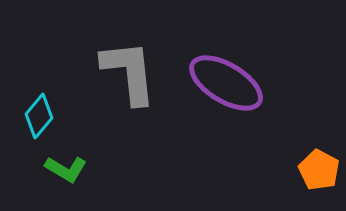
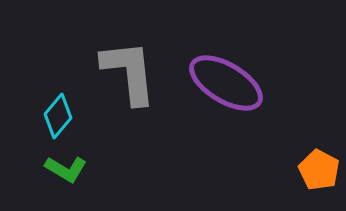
cyan diamond: moved 19 px right
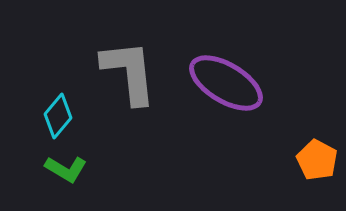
orange pentagon: moved 2 px left, 10 px up
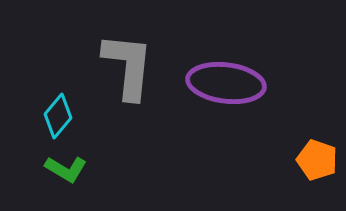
gray L-shape: moved 1 px left, 6 px up; rotated 12 degrees clockwise
purple ellipse: rotated 24 degrees counterclockwise
orange pentagon: rotated 9 degrees counterclockwise
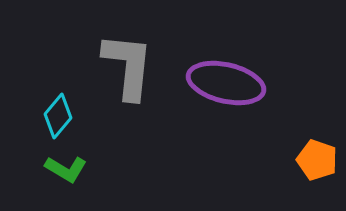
purple ellipse: rotated 6 degrees clockwise
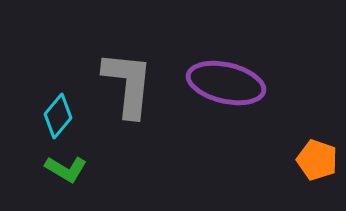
gray L-shape: moved 18 px down
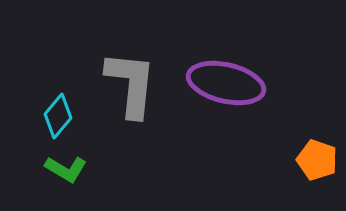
gray L-shape: moved 3 px right
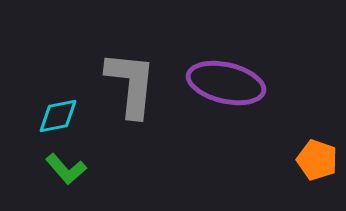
cyan diamond: rotated 39 degrees clockwise
green L-shape: rotated 18 degrees clockwise
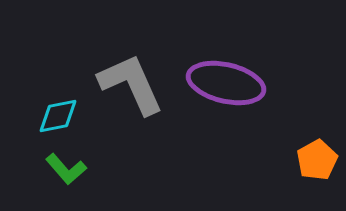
gray L-shape: rotated 30 degrees counterclockwise
orange pentagon: rotated 24 degrees clockwise
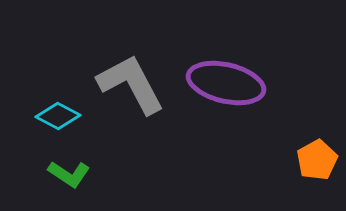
gray L-shape: rotated 4 degrees counterclockwise
cyan diamond: rotated 39 degrees clockwise
green L-shape: moved 3 px right, 5 px down; rotated 15 degrees counterclockwise
